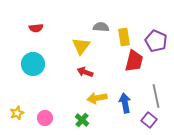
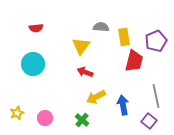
purple pentagon: rotated 25 degrees clockwise
yellow arrow: moved 1 px left, 1 px up; rotated 18 degrees counterclockwise
blue arrow: moved 2 px left, 2 px down
purple square: moved 1 px down
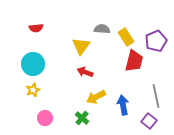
gray semicircle: moved 1 px right, 2 px down
yellow rectangle: moved 2 px right; rotated 24 degrees counterclockwise
yellow star: moved 16 px right, 23 px up
green cross: moved 2 px up
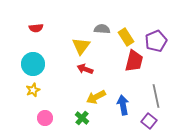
red arrow: moved 3 px up
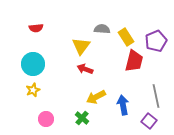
pink circle: moved 1 px right, 1 px down
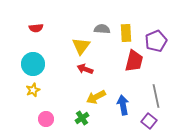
yellow rectangle: moved 4 px up; rotated 30 degrees clockwise
green cross: rotated 16 degrees clockwise
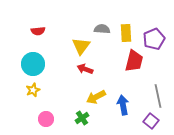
red semicircle: moved 2 px right, 3 px down
purple pentagon: moved 2 px left, 2 px up
gray line: moved 2 px right
purple square: moved 2 px right
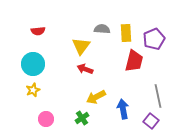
blue arrow: moved 4 px down
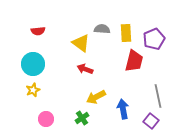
yellow triangle: moved 3 px up; rotated 30 degrees counterclockwise
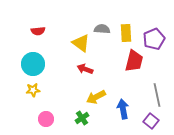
yellow star: rotated 16 degrees clockwise
gray line: moved 1 px left, 1 px up
